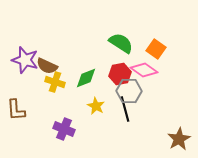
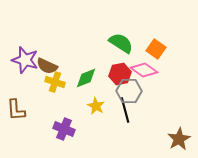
black line: moved 1 px down
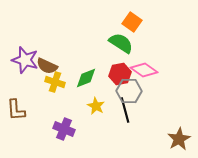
orange square: moved 24 px left, 27 px up
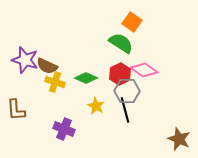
red hexagon: rotated 15 degrees counterclockwise
green diamond: rotated 45 degrees clockwise
gray hexagon: moved 2 px left
brown star: rotated 20 degrees counterclockwise
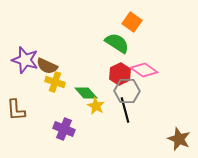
green semicircle: moved 4 px left
green diamond: moved 15 px down; rotated 25 degrees clockwise
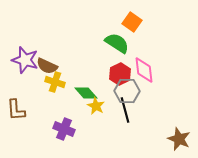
pink diamond: rotated 48 degrees clockwise
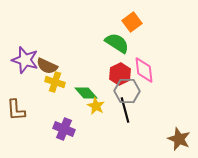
orange square: rotated 18 degrees clockwise
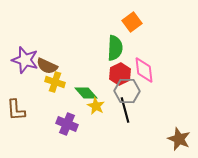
green semicircle: moved 2 px left, 5 px down; rotated 60 degrees clockwise
purple cross: moved 3 px right, 5 px up
